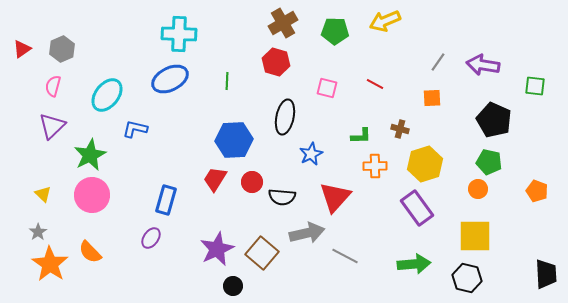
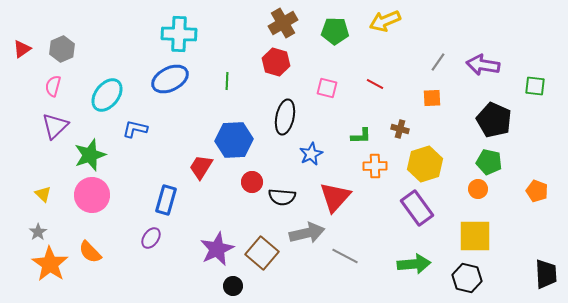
purple triangle at (52, 126): moved 3 px right
green star at (90, 155): rotated 8 degrees clockwise
red trapezoid at (215, 179): moved 14 px left, 12 px up
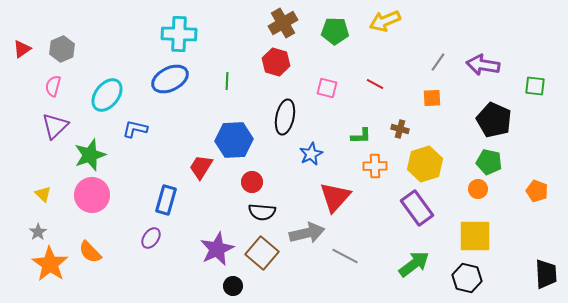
black semicircle at (282, 197): moved 20 px left, 15 px down
green arrow at (414, 264): rotated 32 degrees counterclockwise
